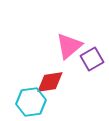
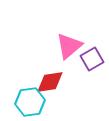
cyan hexagon: moved 1 px left
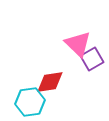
pink triangle: moved 9 px right, 2 px up; rotated 36 degrees counterclockwise
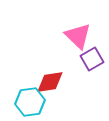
pink triangle: moved 8 px up
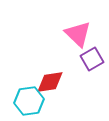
pink triangle: moved 2 px up
cyan hexagon: moved 1 px left, 1 px up
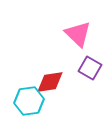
purple square: moved 2 px left, 9 px down; rotated 30 degrees counterclockwise
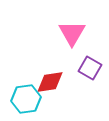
pink triangle: moved 6 px left, 1 px up; rotated 16 degrees clockwise
cyan hexagon: moved 3 px left, 2 px up
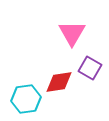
red diamond: moved 9 px right
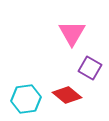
red diamond: moved 8 px right, 13 px down; rotated 48 degrees clockwise
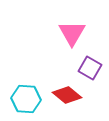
cyan hexagon: rotated 12 degrees clockwise
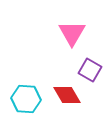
purple square: moved 2 px down
red diamond: rotated 20 degrees clockwise
